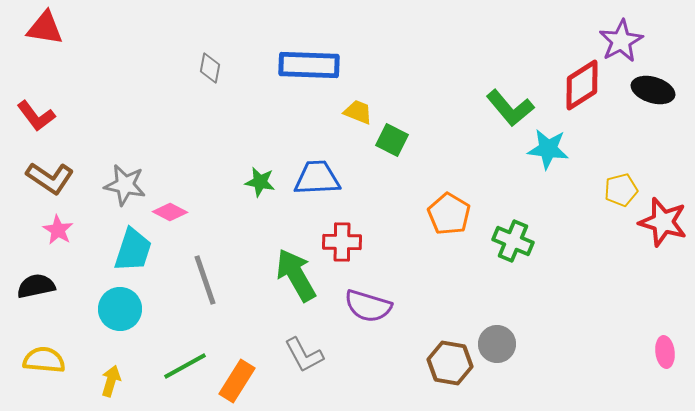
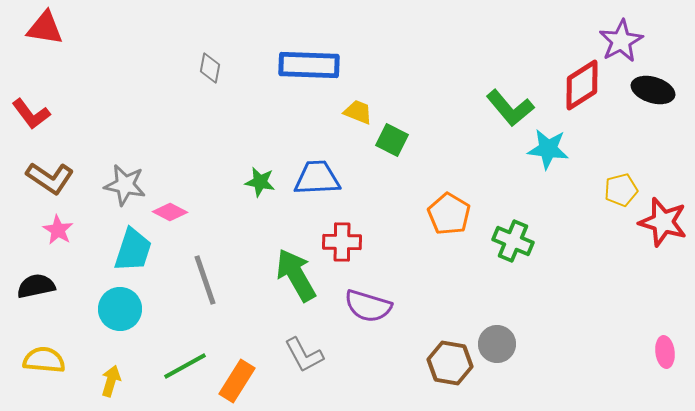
red L-shape: moved 5 px left, 2 px up
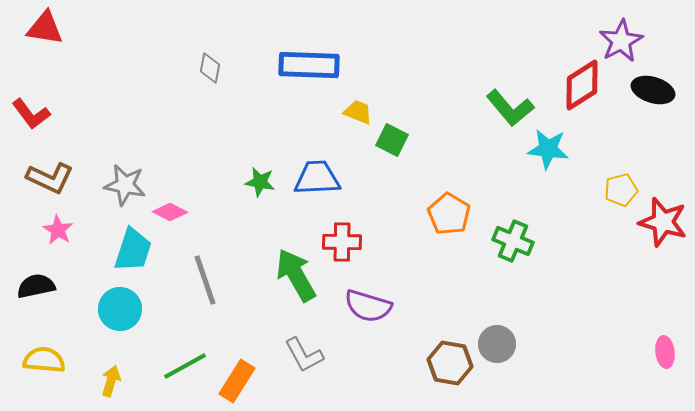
brown L-shape: rotated 9 degrees counterclockwise
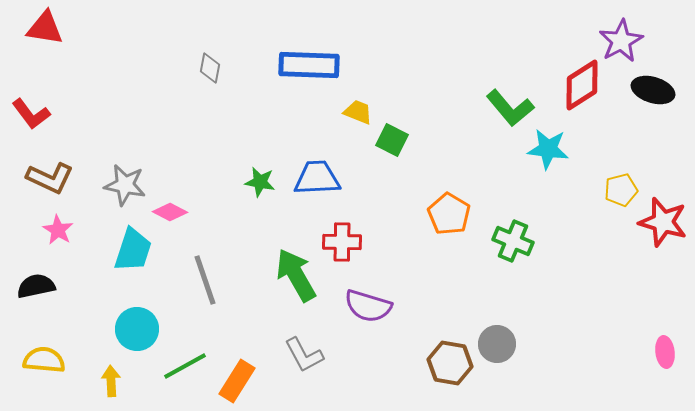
cyan circle: moved 17 px right, 20 px down
yellow arrow: rotated 20 degrees counterclockwise
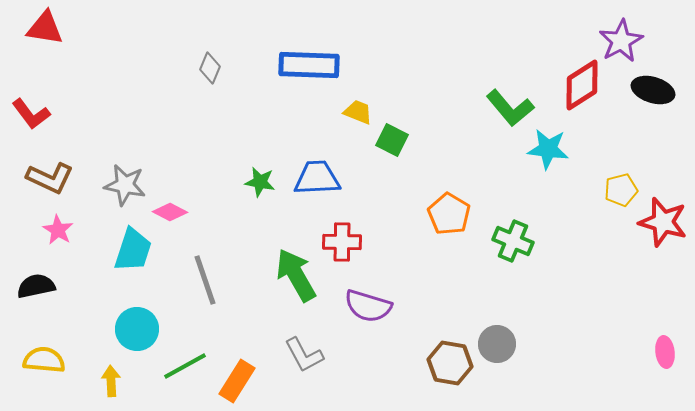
gray diamond: rotated 12 degrees clockwise
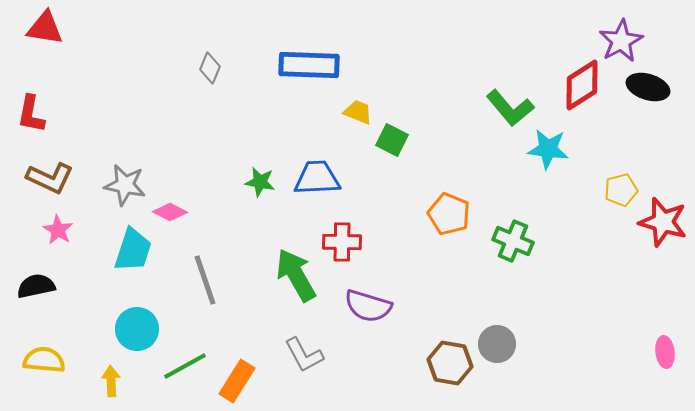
black ellipse: moved 5 px left, 3 px up
red L-shape: rotated 48 degrees clockwise
orange pentagon: rotated 9 degrees counterclockwise
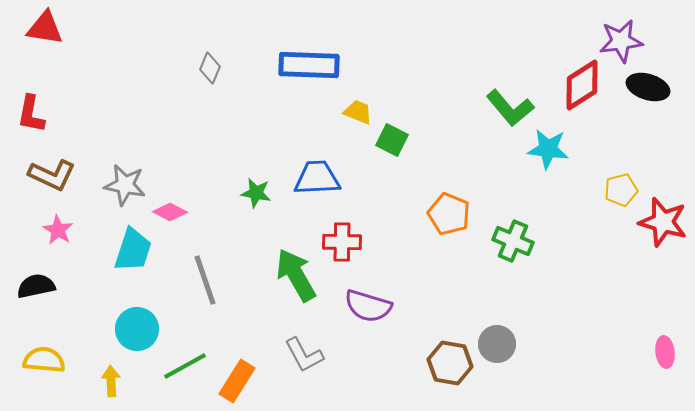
purple star: rotated 21 degrees clockwise
brown L-shape: moved 2 px right, 3 px up
green star: moved 4 px left, 11 px down
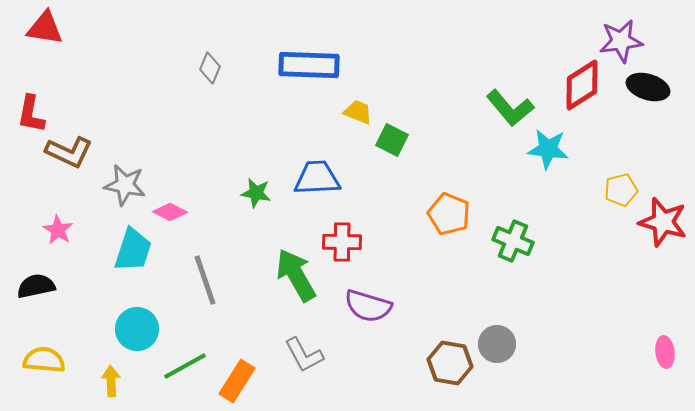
brown L-shape: moved 17 px right, 23 px up
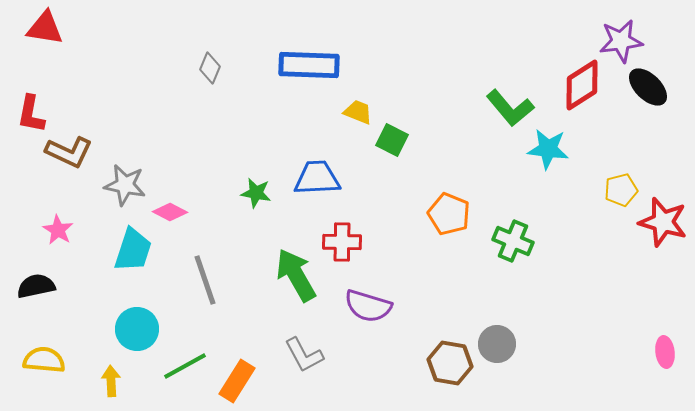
black ellipse: rotated 27 degrees clockwise
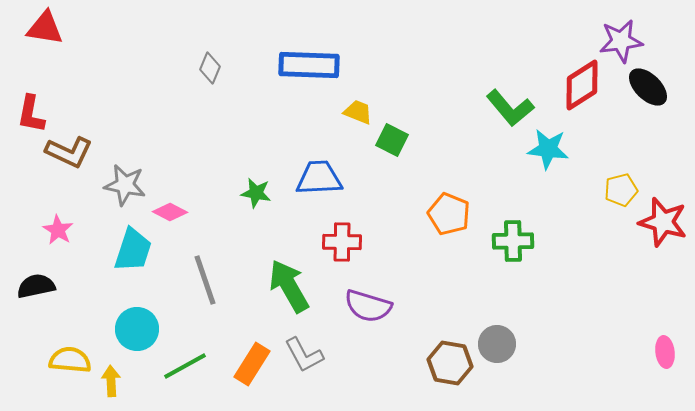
blue trapezoid: moved 2 px right
green cross: rotated 24 degrees counterclockwise
green arrow: moved 7 px left, 11 px down
yellow semicircle: moved 26 px right
orange rectangle: moved 15 px right, 17 px up
